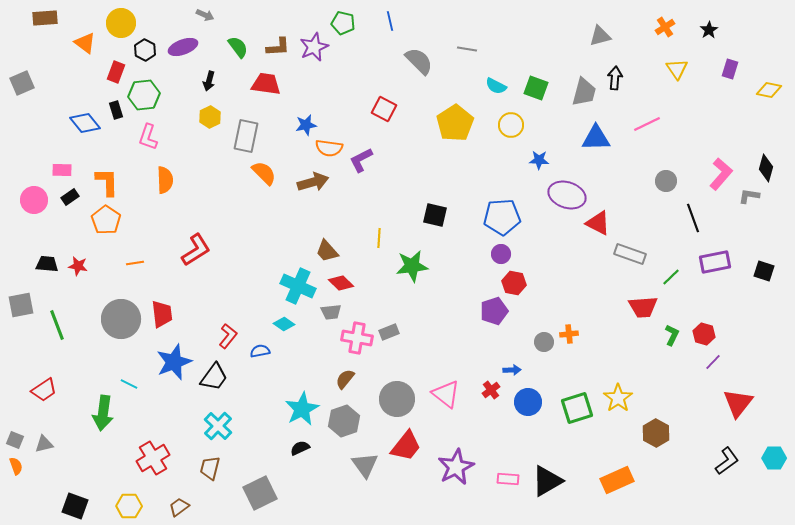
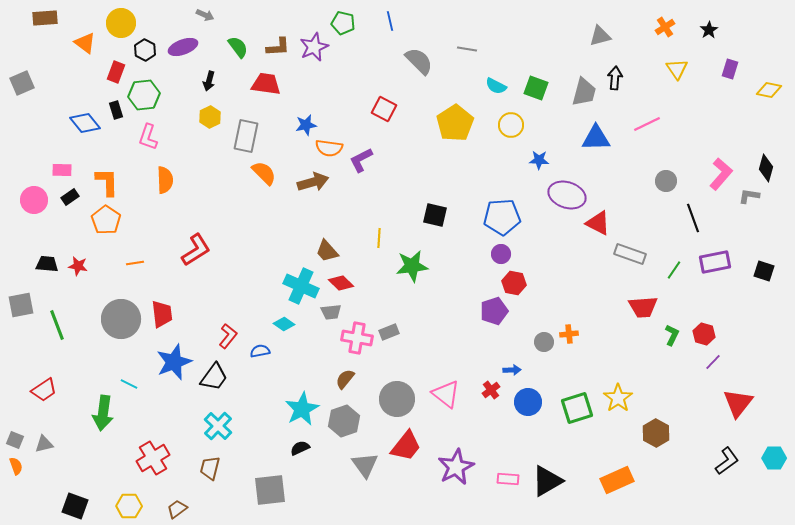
green line at (671, 277): moved 3 px right, 7 px up; rotated 12 degrees counterclockwise
cyan cross at (298, 286): moved 3 px right
gray square at (260, 493): moved 10 px right, 3 px up; rotated 20 degrees clockwise
brown trapezoid at (179, 507): moved 2 px left, 2 px down
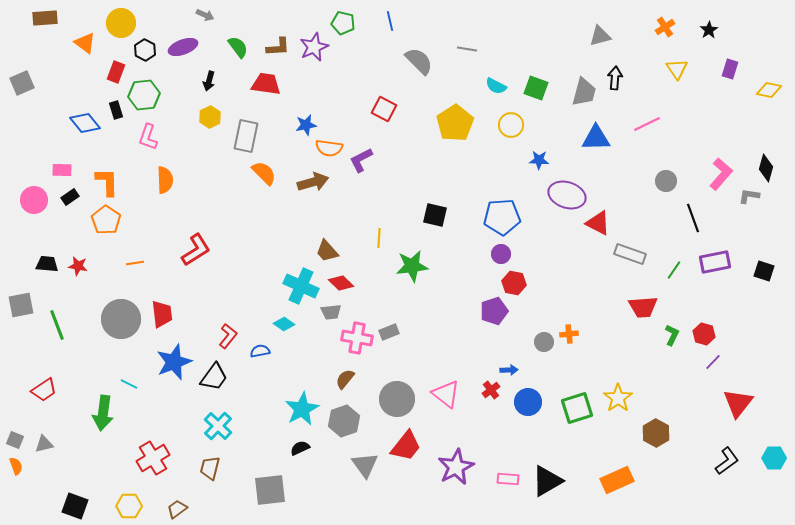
blue arrow at (512, 370): moved 3 px left
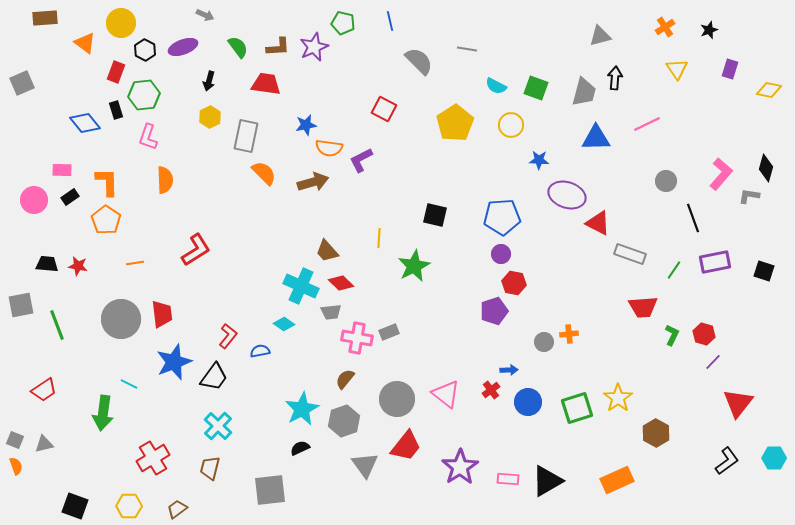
black star at (709, 30): rotated 12 degrees clockwise
green star at (412, 266): moved 2 px right; rotated 20 degrees counterclockwise
purple star at (456, 467): moved 4 px right; rotated 6 degrees counterclockwise
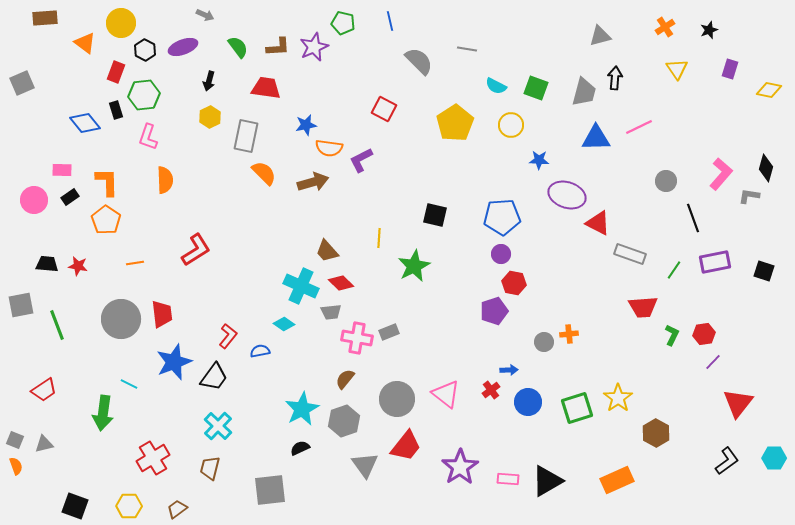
red trapezoid at (266, 84): moved 4 px down
pink line at (647, 124): moved 8 px left, 3 px down
red hexagon at (704, 334): rotated 25 degrees counterclockwise
